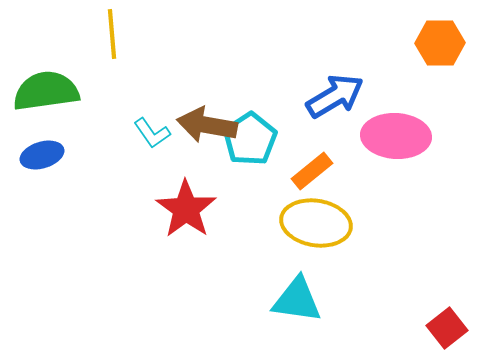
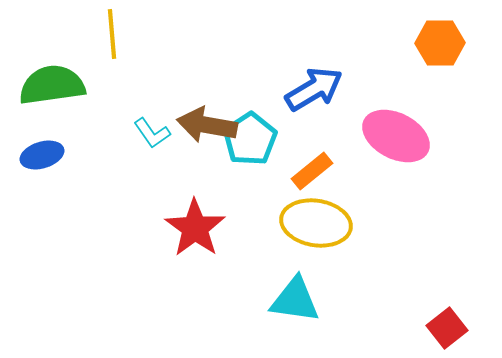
green semicircle: moved 6 px right, 6 px up
blue arrow: moved 21 px left, 7 px up
pink ellipse: rotated 24 degrees clockwise
red star: moved 9 px right, 19 px down
cyan triangle: moved 2 px left
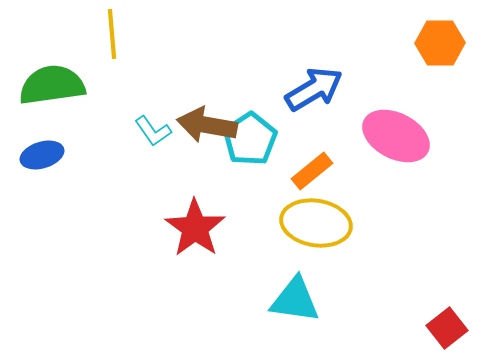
cyan L-shape: moved 1 px right, 2 px up
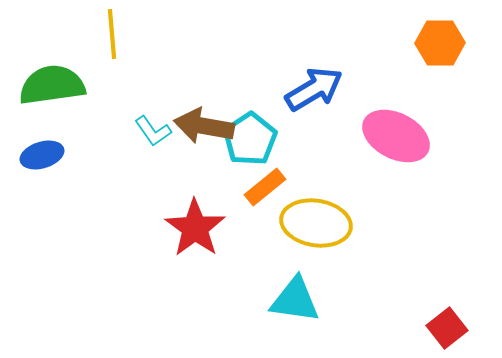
brown arrow: moved 3 px left, 1 px down
orange rectangle: moved 47 px left, 16 px down
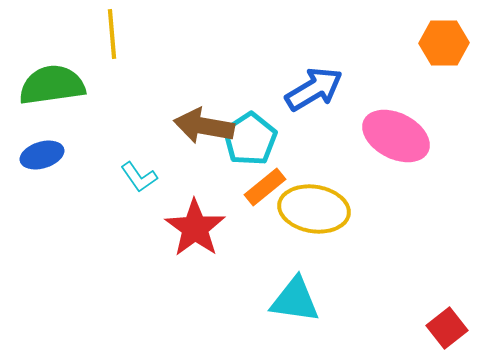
orange hexagon: moved 4 px right
cyan L-shape: moved 14 px left, 46 px down
yellow ellipse: moved 2 px left, 14 px up
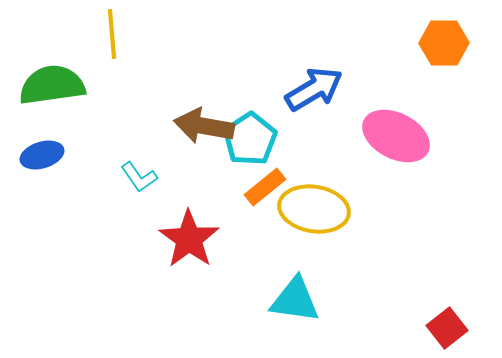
red star: moved 6 px left, 11 px down
